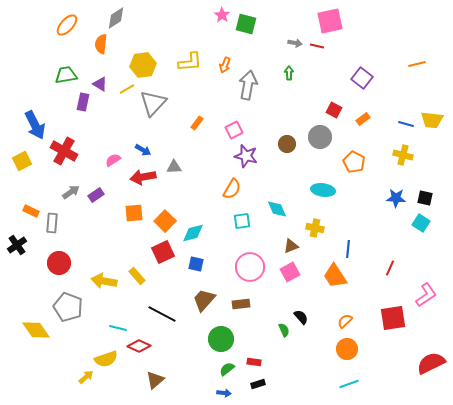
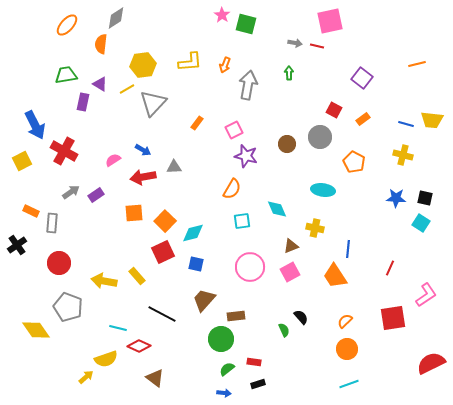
brown rectangle at (241, 304): moved 5 px left, 12 px down
brown triangle at (155, 380): moved 2 px up; rotated 42 degrees counterclockwise
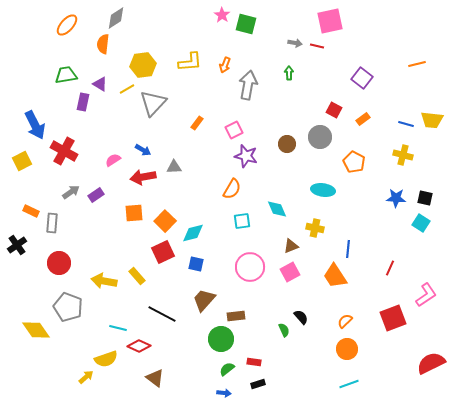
orange semicircle at (101, 44): moved 2 px right
red square at (393, 318): rotated 12 degrees counterclockwise
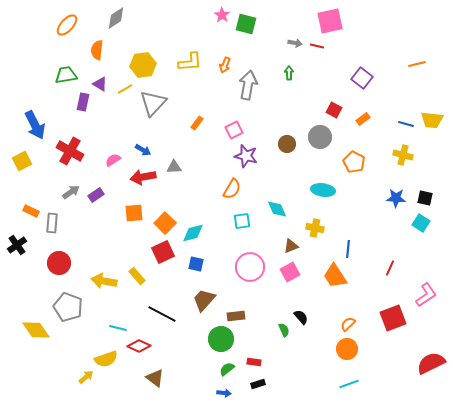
orange semicircle at (103, 44): moved 6 px left, 6 px down
yellow line at (127, 89): moved 2 px left
red cross at (64, 151): moved 6 px right
orange square at (165, 221): moved 2 px down
orange semicircle at (345, 321): moved 3 px right, 3 px down
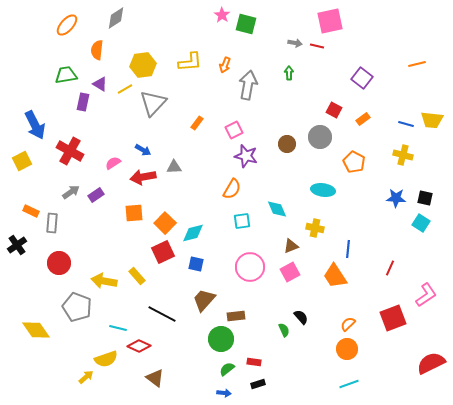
pink semicircle at (113, 160): moved 3 px down
gray pentagon at (68, 307): moved 9 px right
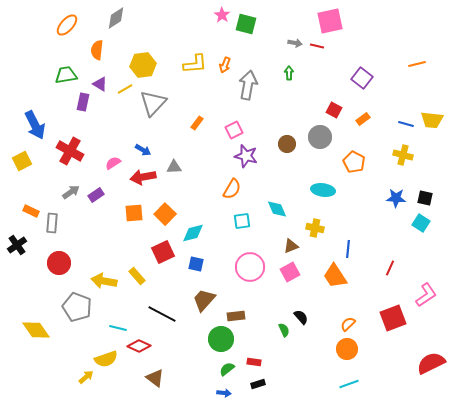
yellow L-shape at (190, 62): moved 5 px right, 2 px down
orange square at (165, 223): moved 9 px up
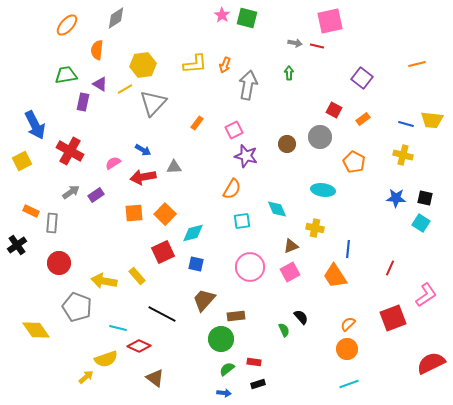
green square at (246, 24): moved 1 px right, 6 px up
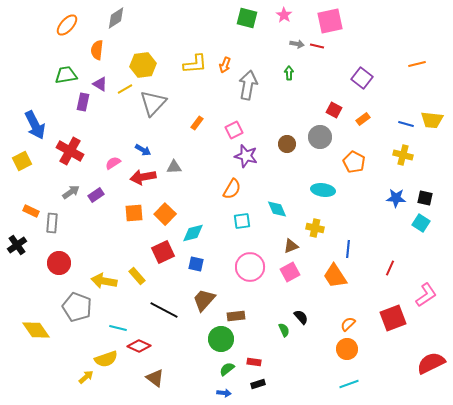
pink star at (222, 15): moved 62 px right
gray arrow at (295, 43): moved 2 px right, 1 px down
black line at (162, 314): moved 2 px right, 4 px up
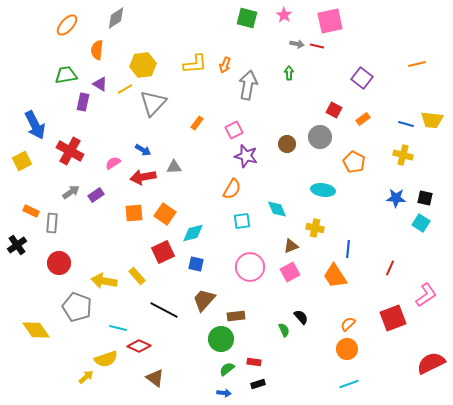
orange square at (165, 214): rotated 10 degrees counterclockwise
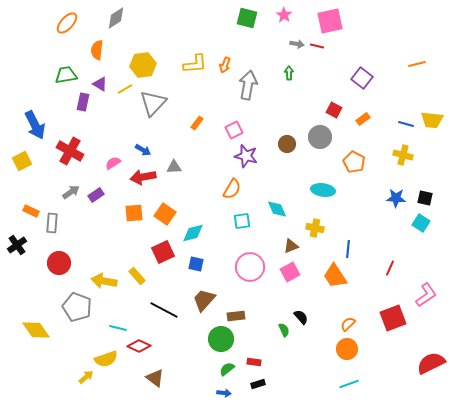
orange ellipse at (67, 25): moved 2 px up
